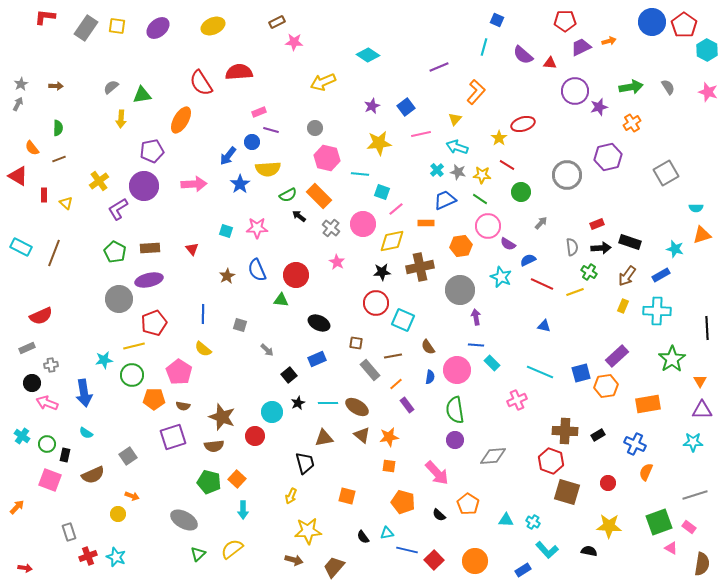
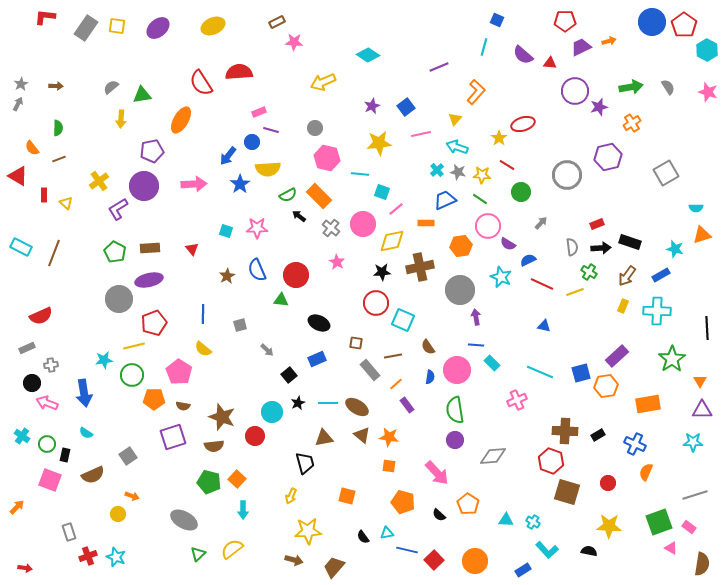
gray square at (240, 325): rotated 32 degrees counterclockwise
orange star at (389, 437): rotated 18 degrees clockwise
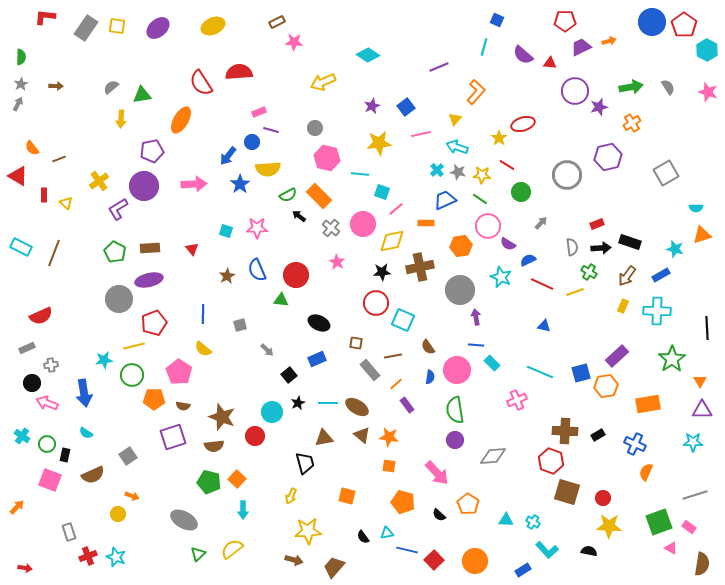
green semicircle at (58, 128): moved 37 px left, 71 px up
red circle at (608, 483): moved 5 px left, 15 px down
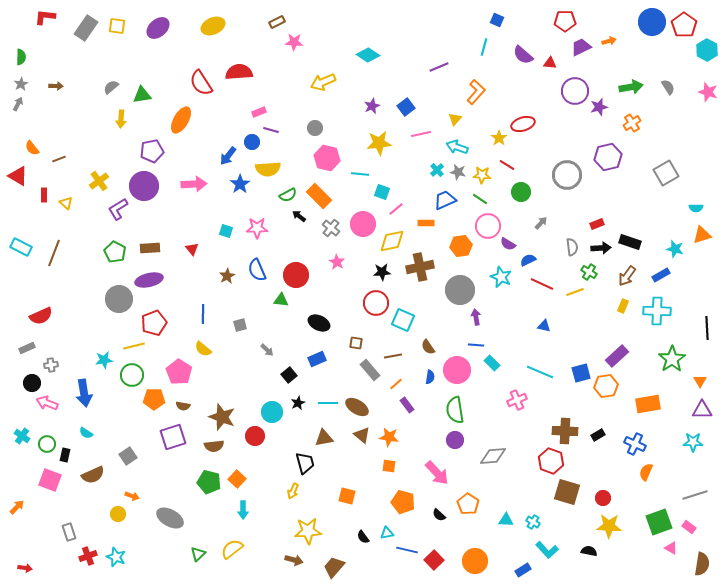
yellow arrow at (291, 496): moved 2 px right, 5 px up
gray ellipse at (184, 520): moved 14 px left, 2 px up
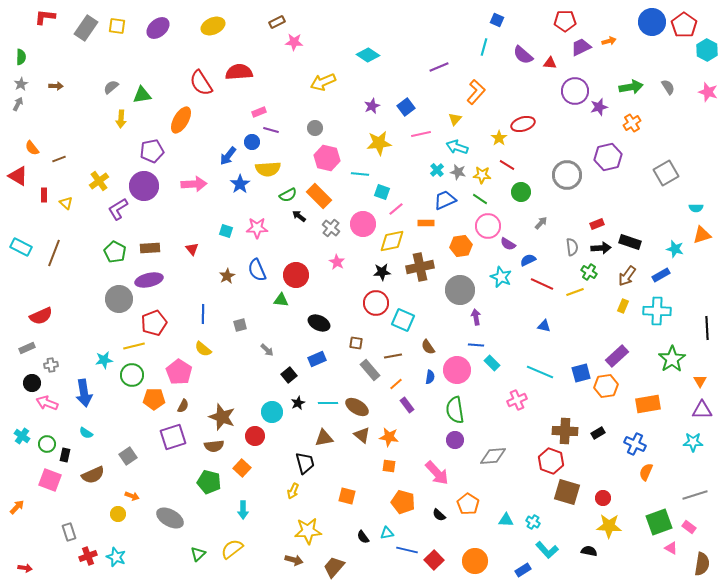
brown semicircle at (183, 406): rotated 72 degrees counterclockwise
black rectangle at (598, 435): moved 2 px up
orange square at (237, 479): moved 5 px right, 11 px up
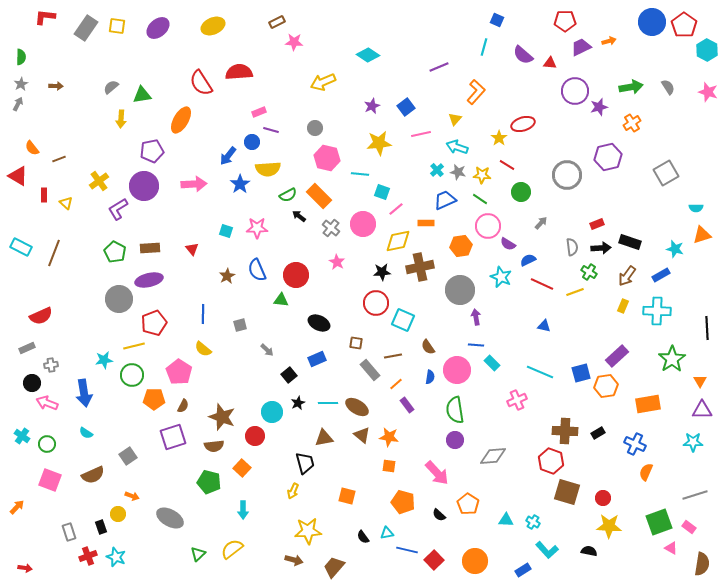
yellow diamond at (392, 241): moved 6 px right
black rectangle at (65, 455): moved 36 px right, 72 px down; rotated 32 degrees counterclockwise
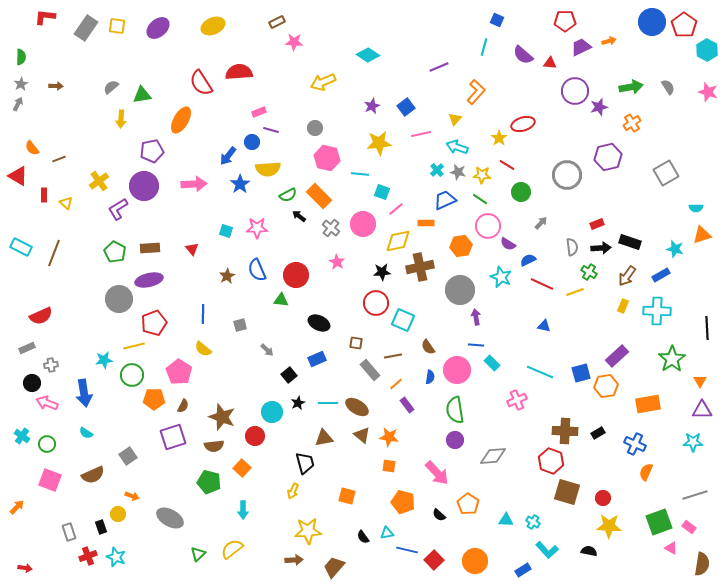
brown arrow at (294, 560): rotated 18 degrees counterclockwise
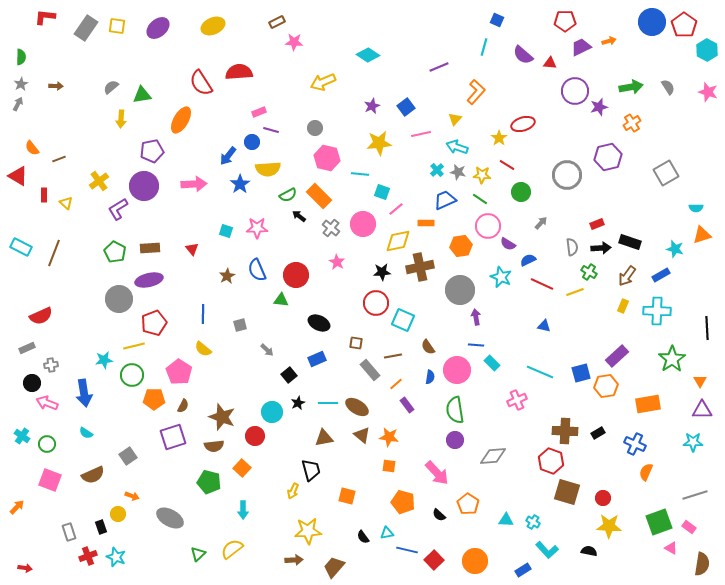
black trapezoid at (305, 463): moved 6 px right, 7 px down
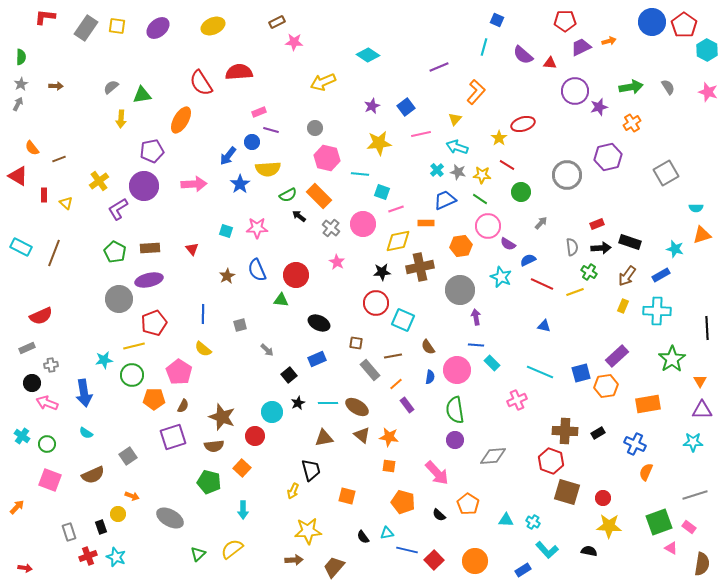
pink line at (396, 209): rotated 21 degrees clockwise
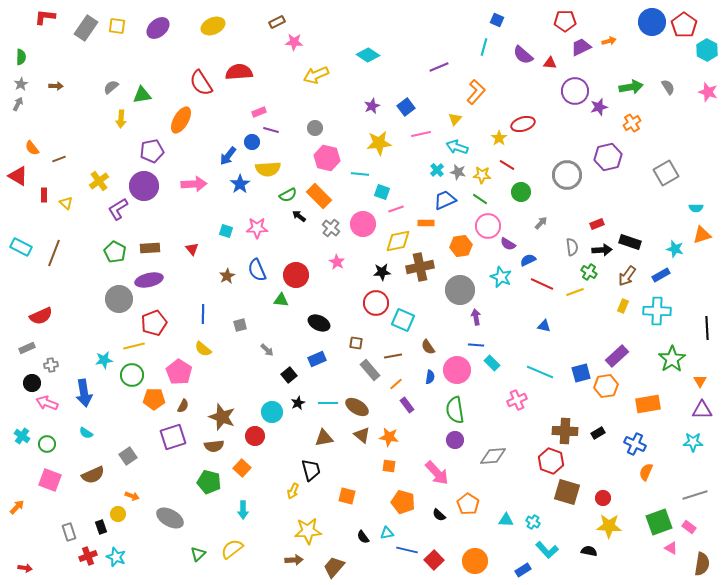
yellow arrow at (323, 82): moved 7 px left, 7 px up
black arrow at (601, 248): moved 1 px right, 2 px down
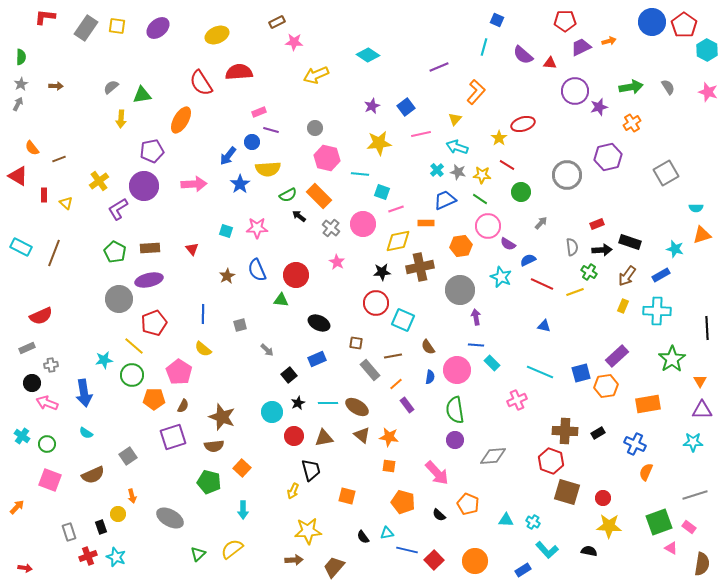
yellow ellipse at (213, 26): moved 4 px right, 9 px down
yellow line at (134, 346): rotated 55 degrees clockwise
red circle at (255, 436): moved 39 px right
orange arrow at (132, 496): rotated 56 degrees clockwise
orange pentagon at (468, 504): rotated 10 degrees counterclockwise
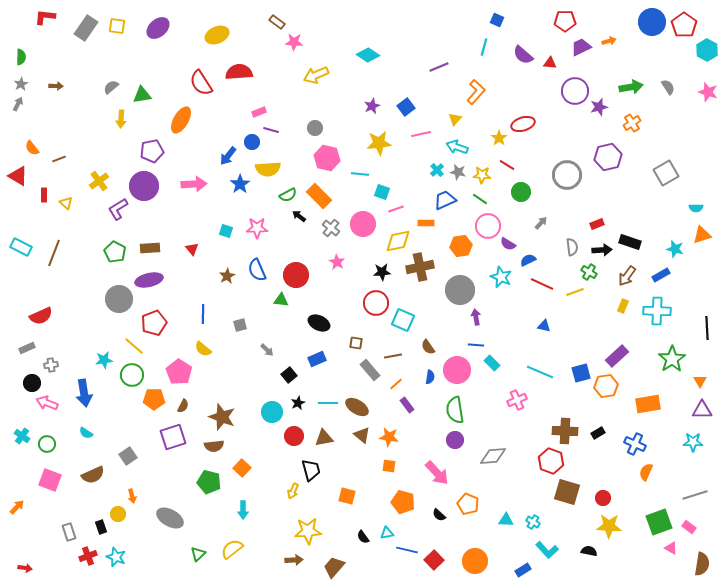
brown rectangle at (277, 22): rotated 63 degrees clockwise
